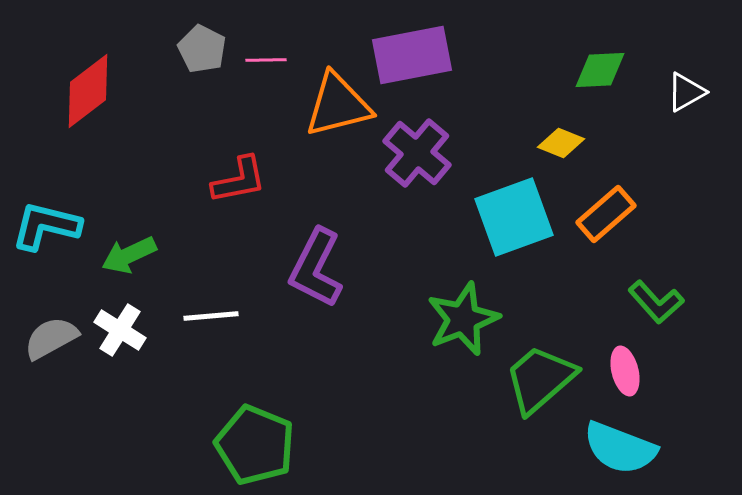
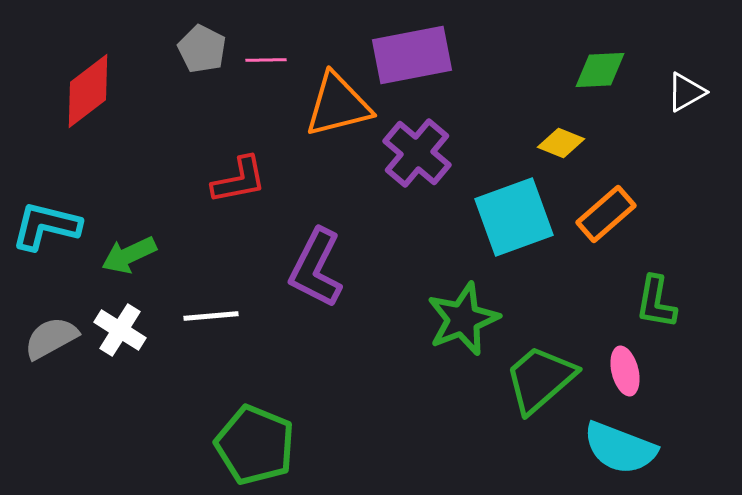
green L-shape: rotated 52 degrees clockwise
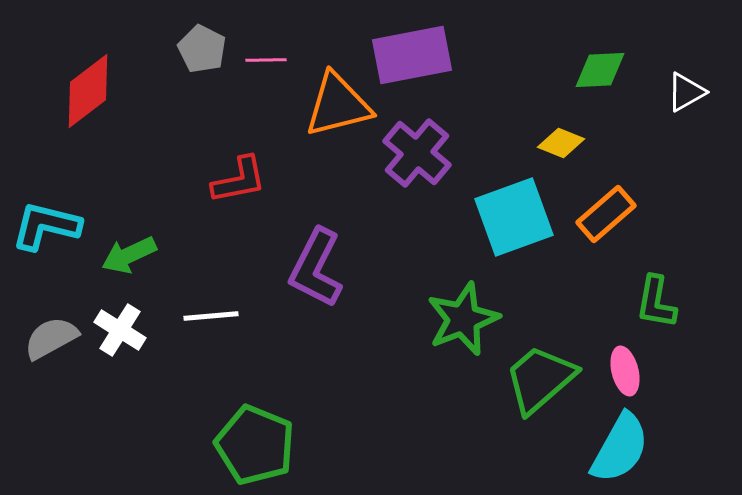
cyan semicircle: rotated 82 degrees counterclockwise
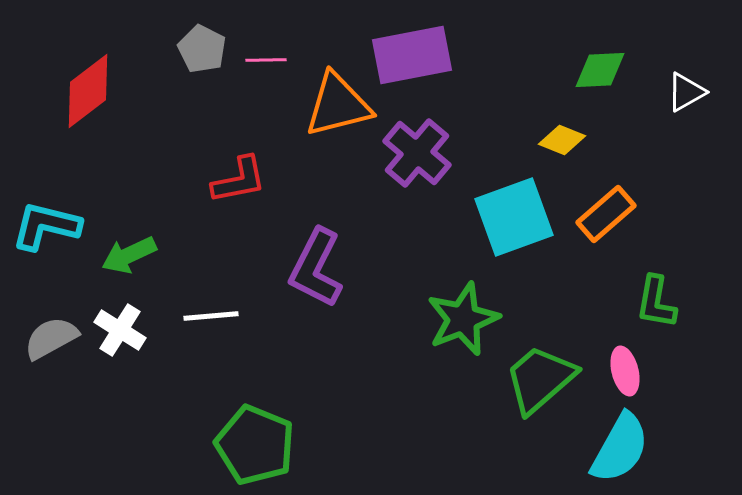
yellow diamond: moved 1 px right, 3 px up
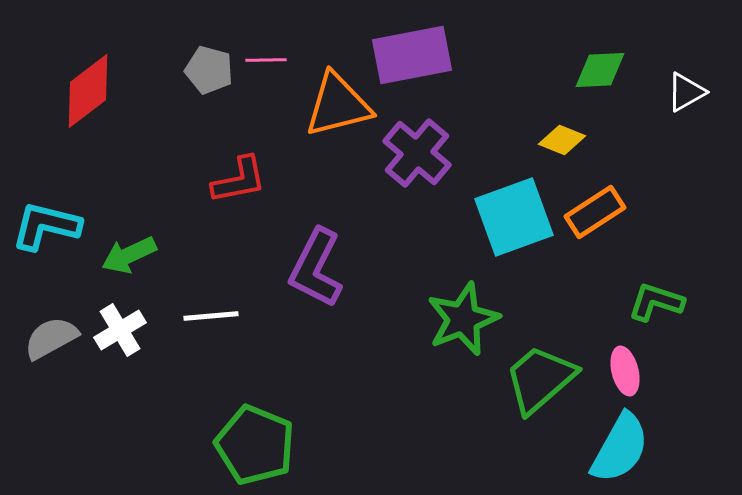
gray pentagon: moved 7 px right, 21 px down; rotated 12 degrees counterclockwise
orange rectangle: moved 11 px left, 2 px up; rotated 8 degrees clockwise
green L-shape: rotated 98 degrees clockwise
white cross: rotated 27 degrees clockwise
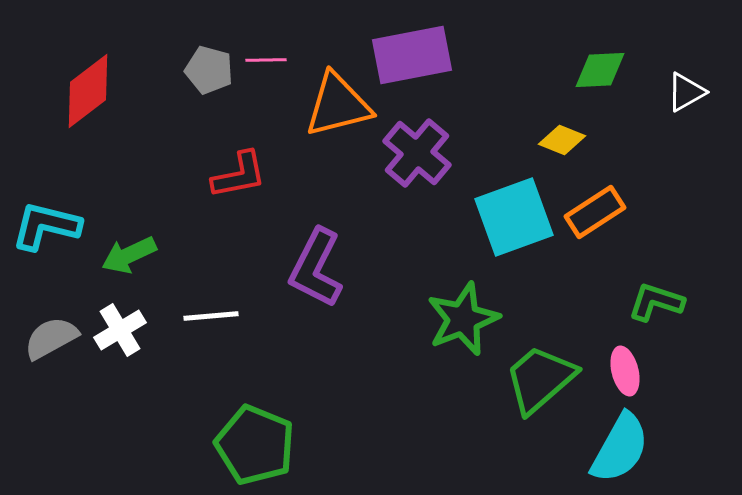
red L-shape: moved 5 px up
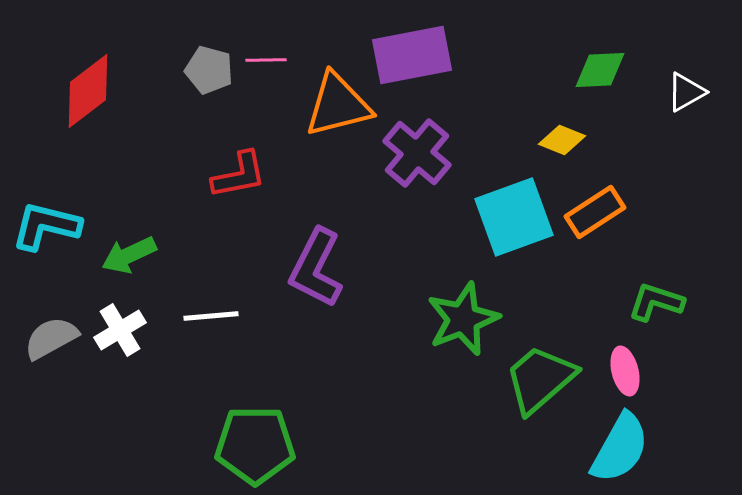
green pentagon: rotated 22 degrees counterclockwise
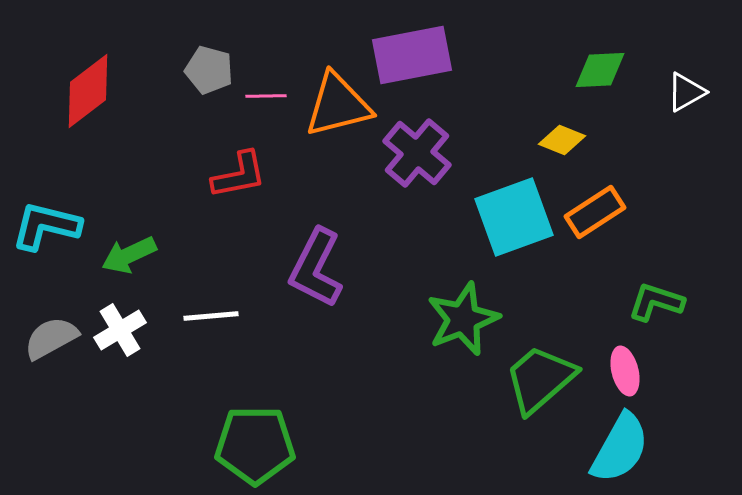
pink line: moved 36 px down
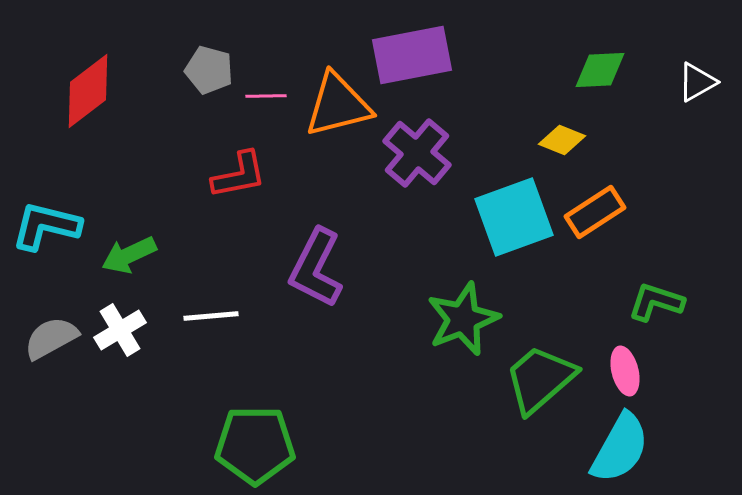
white triangle: moved 11 px right, 10 px up
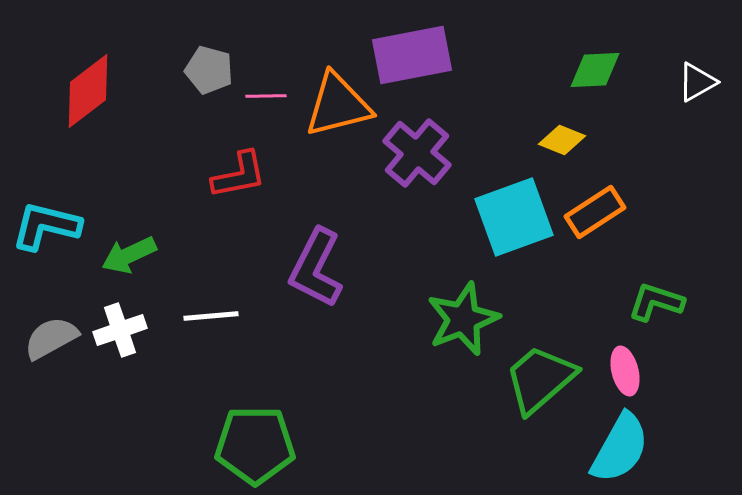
green diamond: moved 5 px left
white cross: rotated 12 degrees clockwise
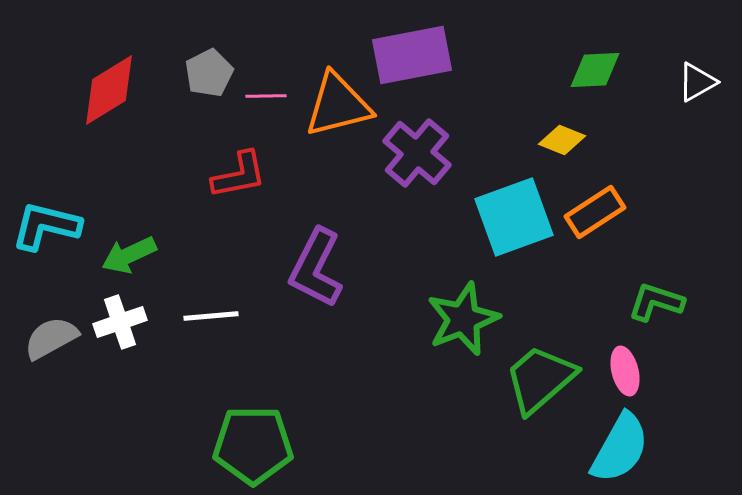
gray pentagon: moved 3 px down; rotated 30 degrees clockwise
red diamond: moved 21 px right, 1 px up; rotated 6 degrees clockwise
white cross: moved 8 px up
green pentagon: moved 2 px left
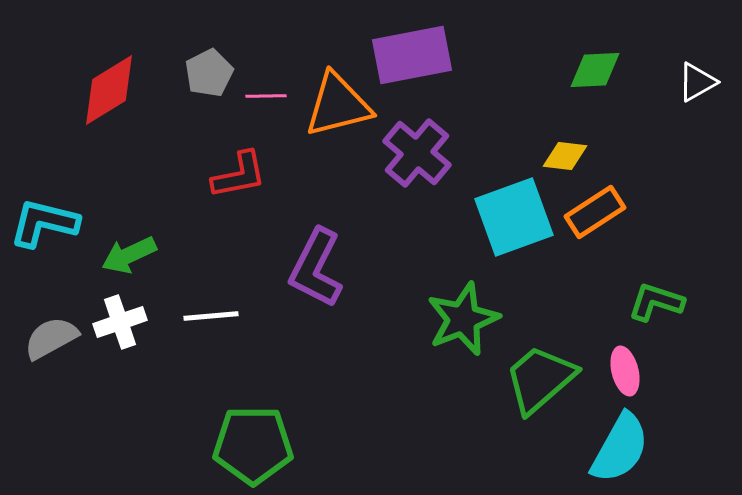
yellow diamond: moved 3 px right, 16 px down; rotated 15 degrees counterclockwise
cyan L-shape: moved 2 px left, 3 px up
